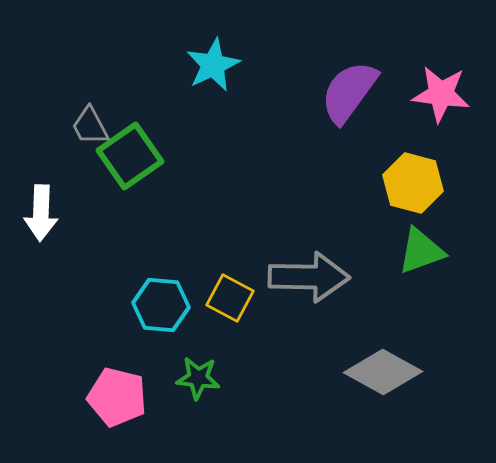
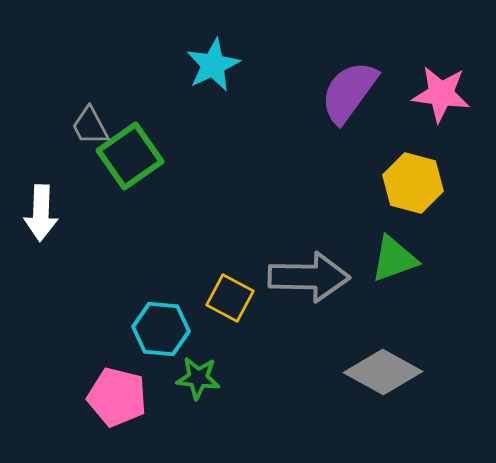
green triangle: moved 27 px left, 8 px down
cyan hexagon: moved 24 px down
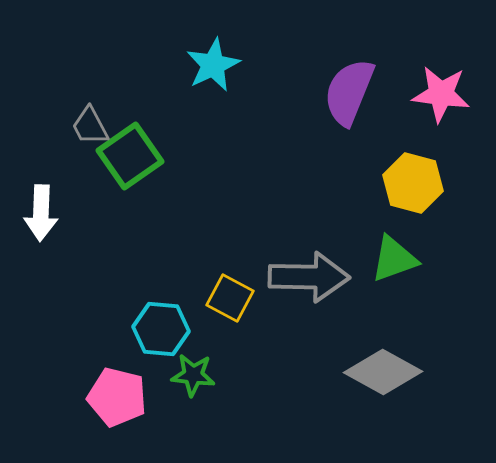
purple semicircle: rotated 14 degrees counterclockwise
green star: moved 5 px left, 3 px up
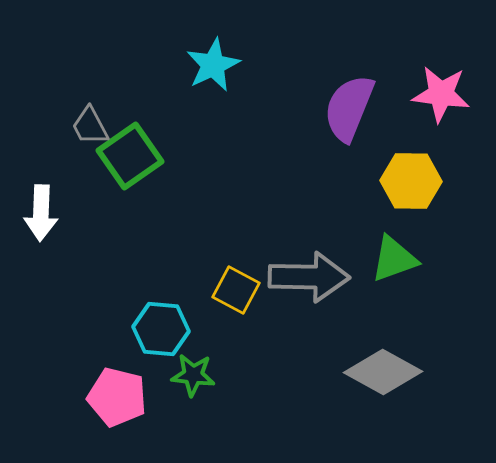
purple semicircle: moved 16 px down
yellow hexagon: moved 2 px left, 2 px up; rotated 14 degrees counterclockwise
yellow square: moved 6 px right, 8 px up
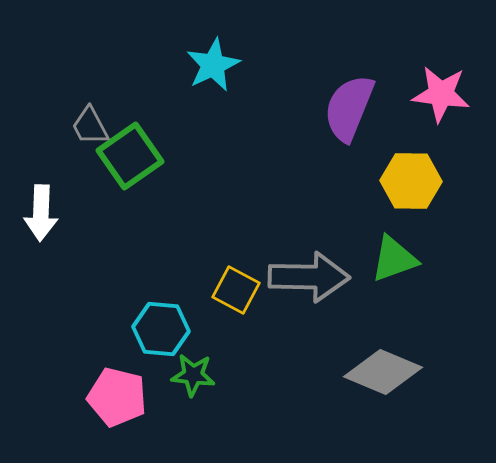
gray diamond: rotated 6 degrees counterclockwise
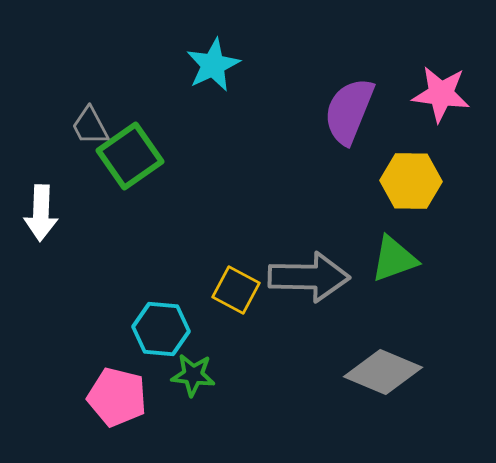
purple semicircle: moved 3 px down
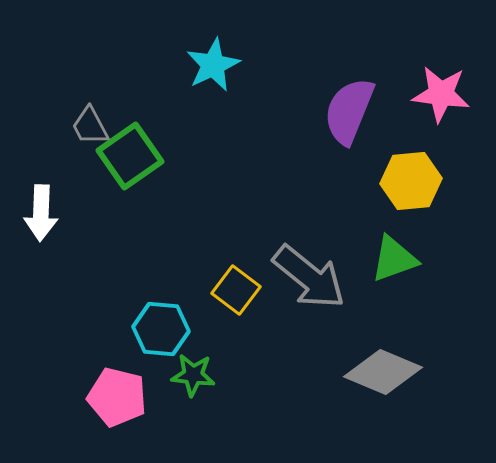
yellow hexagon: rotated 6 degrees counterclockwise
gray arrow: rotated 38 degrees clockwise
yellow square: rotated 9 degrees clockwise
